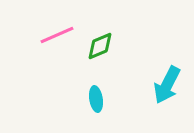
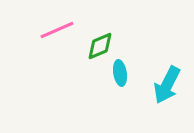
pink line: moved 5 px up
cyan ellipse: moved 24 px right, 26 px up
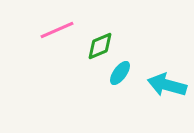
cyan ellipse: rotated 45 degrees clockwise
cyan arrow: rotated 78 degrees clockwise
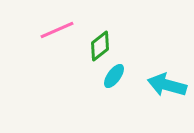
green diamond: rotated 16 degrees counterclockwise
cyan ellipse: moved 6 px left, 3 px down
